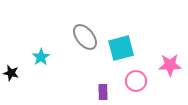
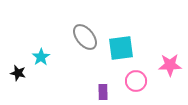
cyan square: rotated 8 degrees clockwise
black star: moved 7 px right
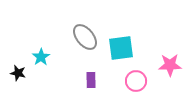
purple rectangle: moved 12 px left, 12 px up
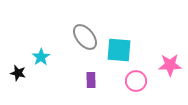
cyan square: moved 2 px left, 2 px down; rotated 12 degrees clockwise
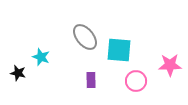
cyan star: rotated 18 degrees counterclockwise
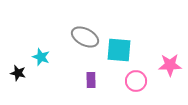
gray ellipse: rotated 24 degrees counterclockwise
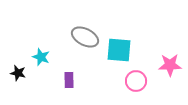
purple rectangle: moved 22 px left
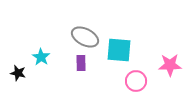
cyan star: rotated 12 degrees clockwise
purple rectangle: moved 12 px right, 17 px up
